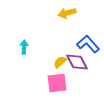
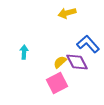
cyan arrow: moved 5 px down
pink square: rotated 20 degrees counterclockwise
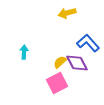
blue L-shape: moved 1 px up
purple diamond: moved 1 px down
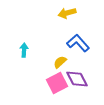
blue L-shape: moved 10 px left
cyan arrow: moved 2 px up
purple diamond: moved 16 px down
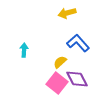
pink square: rotated 25 degrees counterclockwise
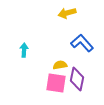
blue L-shape: moved 4 px right
yellow semicircle: moved 3 px down; rotated 32 degrees clockwise
purple diamond: rotated 40 degrees clockwise
pink square: moved 1 px left; rotated 30 degrees counterclockwise
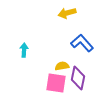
yellow semicircle: moved 2 px right, 1 px down
purple diamond: moved 1 px right, 1 px up
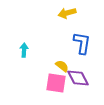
blue L-shape: rotated 50 degrees clockwise
yellow semicircle: rotated 48 degrees clockwise
purple diamond: rotated 40 degrees counterclockwise
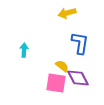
blue L-shape: moved 2 px left
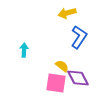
blue L-shape: moved 1 px left, 6 px up; rotated 25 degrees clockwise
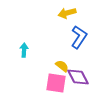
purple diamond: moved 1 px up
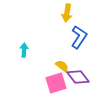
yellow arrow: rotated 66 degrees counterclockwise
purple diamond: rotated 10 degrees counterclockwise
pink square: rotated 25 degrees counterclockwise
